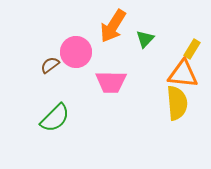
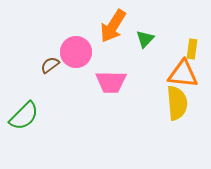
yellow rectangle: rotated 24 degrees counterclockwise
green semicircle: moved 31 px left, 2 px up
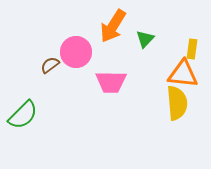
green semicircle: moved 1 px left, 1 px up
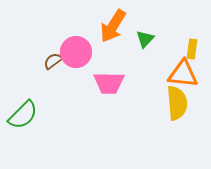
brown semicircle: moved 3 px right, 4 px up
pink trapezoid: moved 2 px left, 1 px down
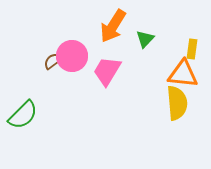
pink circle: moved 4 px left, 4 px down
pink trapezoid: moved 2 px left, 12 px up; rotated 120 degrees clockwise
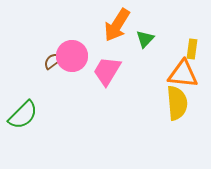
orange arrow: moved 4 px right, 1 px up
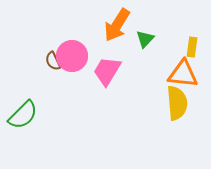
yellow rectangle: moved 2 px up
brown semicircle: rotated 78 degrees counterclockwise
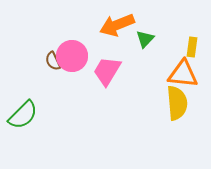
orange arrow: rotated 36 degrees clockwise
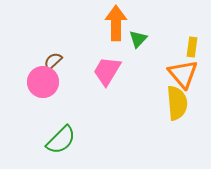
orange arrow: moved 1 px left, 2 px up; rotated 112 degrees clockwise
green triangle: moved 7 px left
pink circle: moved 29 px left, 26 px down
brown semicircle: rotated 72 degrees clockwise
orange triangle: rotated 44 degrees clockwise
green semicircle: moved 38 px right, 25 px down
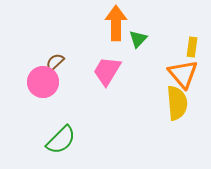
brown semicircle: moved 2 px right, 1 px down
